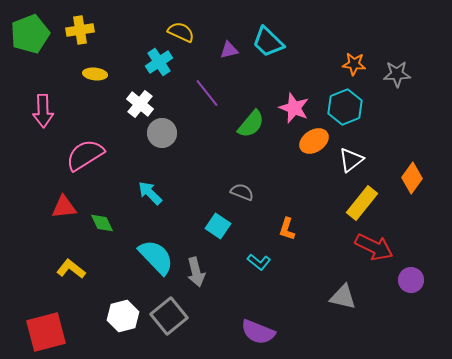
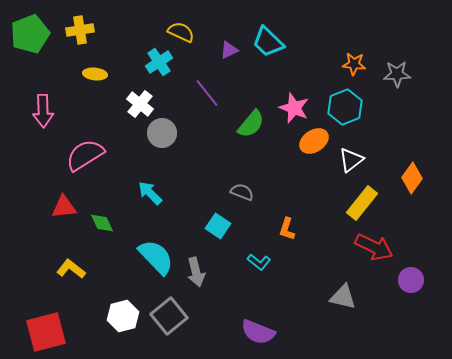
purple triangle: rotated 12 degrees counterclockwise
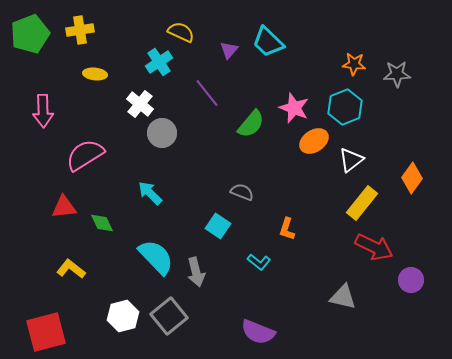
purple triangle: rotated 24 degrees counterclockwise
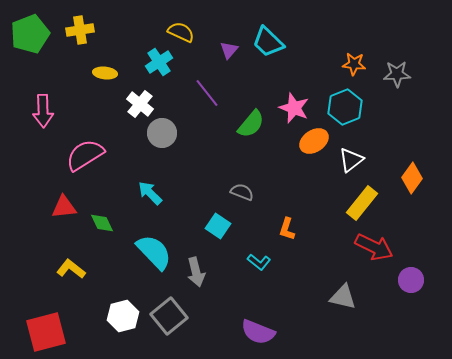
yellow ellipse: moved 10 px right, 1 px up
cyan semicircle: moved 2 px left, 5 px up
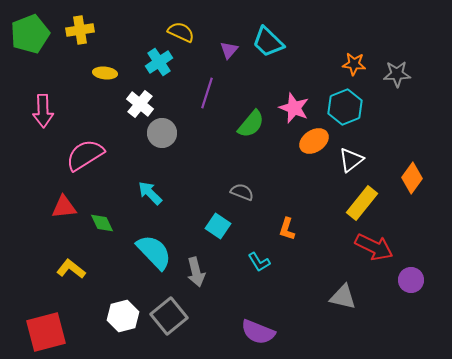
purple line: rotated 56 degrees clockwise
cyan L-shape: rotated 20 degrees clockwise
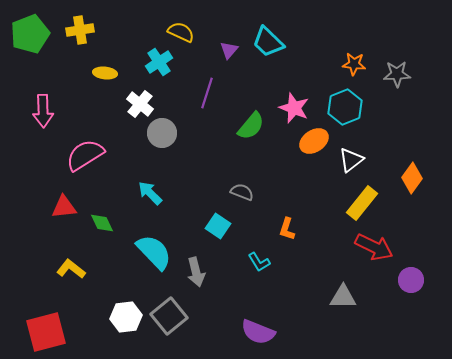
green semicircle: moved 2 px down
gray triangle: rotated 12 degrees counterclockwise
white hexagon: moved 3 px right, 1 px down; rotated 8 degrees clockwise
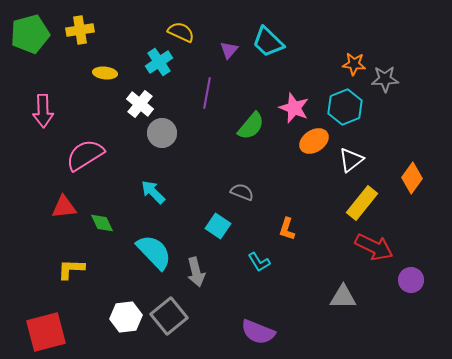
green pentagon: rotated 6 degrees clockwise
gray star: moved 12 px left, 5 px down
purple line: rotated 8 degrees counterclockwise
cyan arrow: moved 3 px right, 1 px up
yellow L-shape: rotated 36 degrees counterclockwise
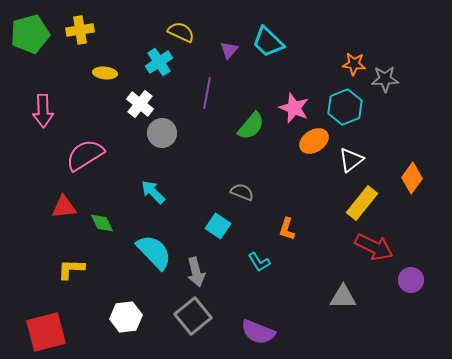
gray square: moved 24 px right
